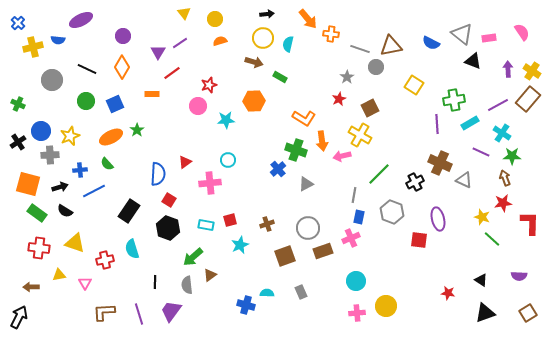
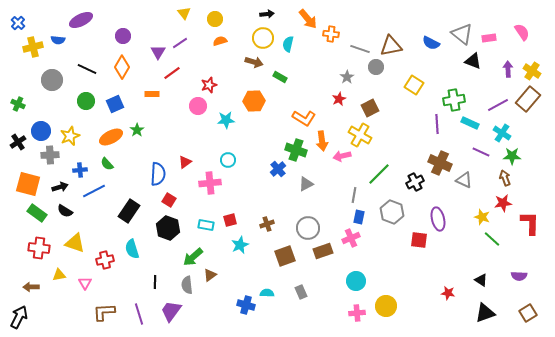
cyan rectangle at (470, 123): rotated 54 degrees clockwise
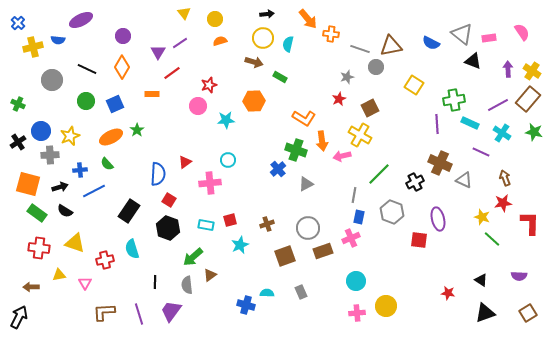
gray star at (347, 77): rotated 16 degrees clockwise
green star at (512, 156): moved 22 px right, 24 px up; rotated 12 degrees clockwise
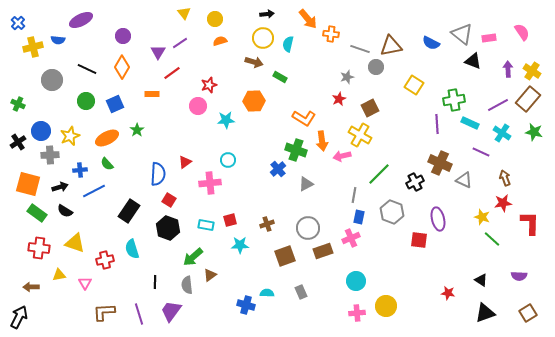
orange ellipse at (111, 137): moved 4 px left, 1 px down
cyan star at (240, 245): rotated 24 degrees clockwise
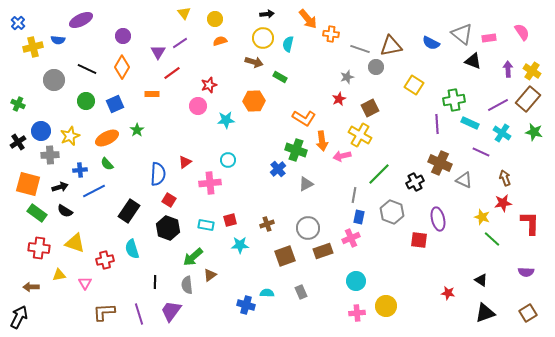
gray circle at (52, 80): moved 2 px right
purple semicircle at (519, 276): moved 7 px right, 4 px up
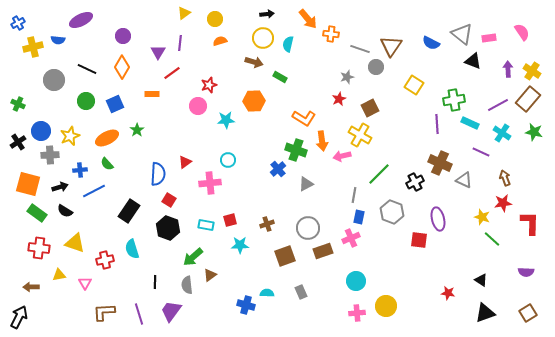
yellow triangle at (184, 13): rotated 32 degrees clockwise
blue cross at (18, 23): rotated 16 degrees clockwise
purple line at (180, 43): rotated 49 degrees counterclockwise
brown triangle at (391, 46): rotated 45 degrees counterclockwise
